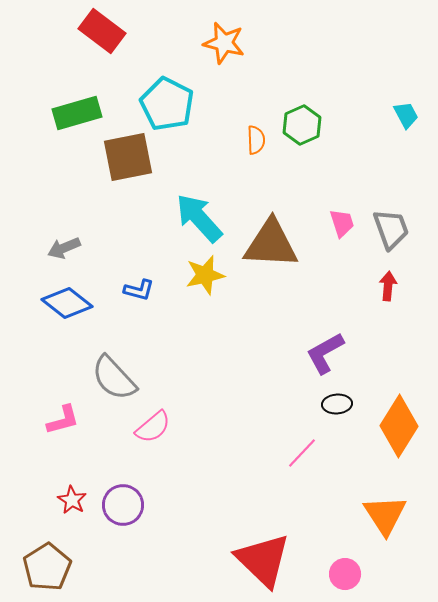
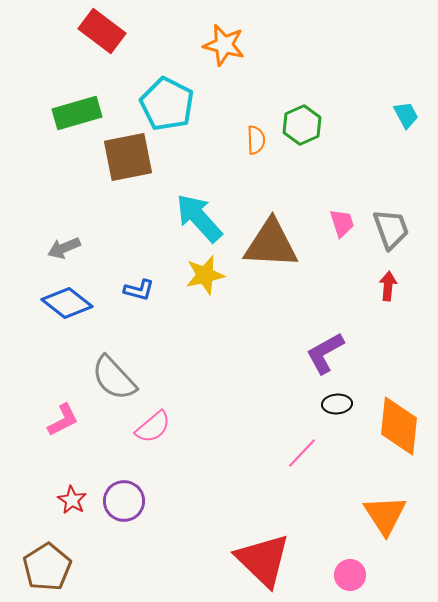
orange star: moved 2 px down
pink L-shape: rotated 12 degrees counterclockwise
orange diamond: rotated 26 degrees counterclockwise
purple circle: moved 1 px right, 4 px up
pink circle: moved 5 px right, 1 px down
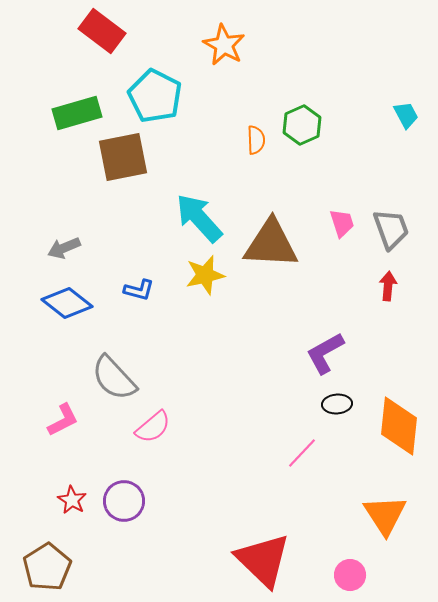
orange star: rotated 15 degrees clockwise
cyan pentagon: moved 12 px left, 8 px up
brown square: moved 5 px left
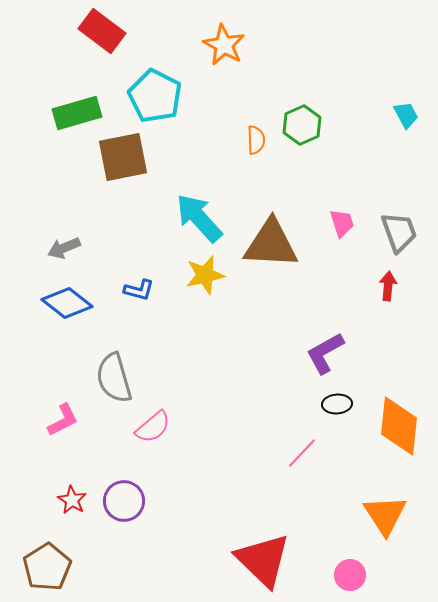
gray trapezoid: moved 8 px right, 3 px down
gray semicircle: rotated 27 degrees clockwise
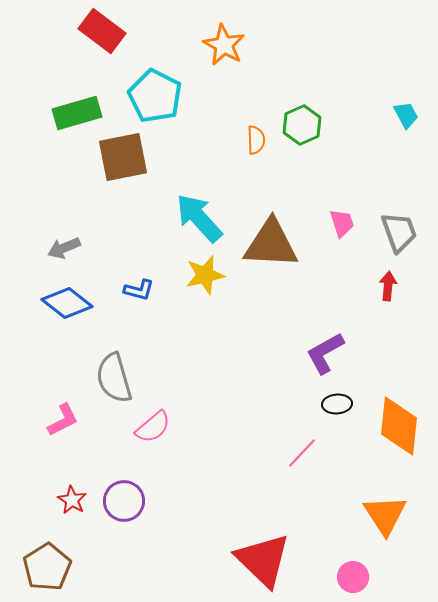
pink circle: moved 3 px right, 2 px down
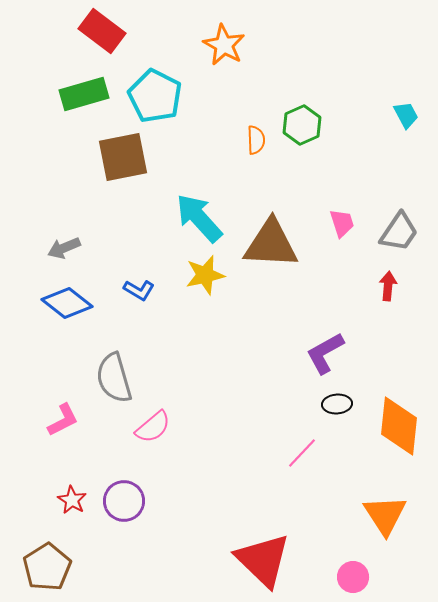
green rectangle: moved 7 px right, 19 px up
gray trapezoid: rotated 54 degrees clockwise
blue L-shape: rotated 16 degrees clockwise
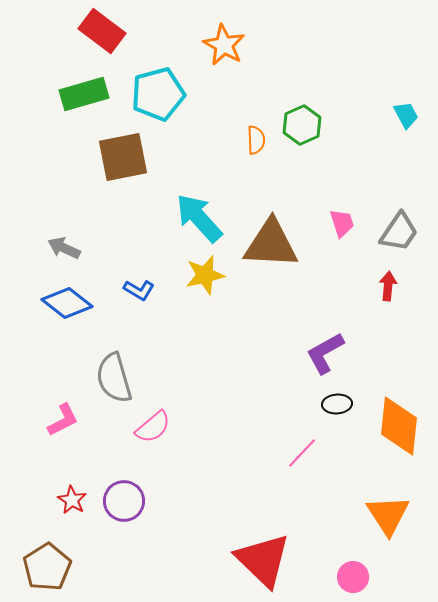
cyan pentagon: moved 3 px right, 2 px up; rotated 30 degrees clockwise
gray arrow: rotated 48 degrees clockwise
orange triangle: moved 3 px right
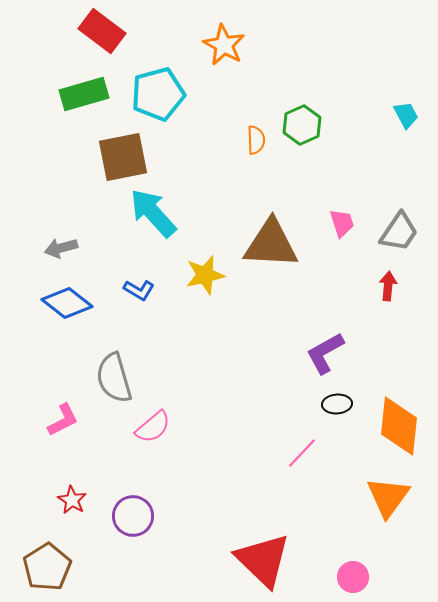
cyan arrow: moved 46 px left, 5 px up
gray arrow: moved 3 px left; rotated 40 degrees counterclockwise
purple circle: moved 9 px right, 15 px down
orange triangle: moved 18 px up; rotated 9 degrees clockwise
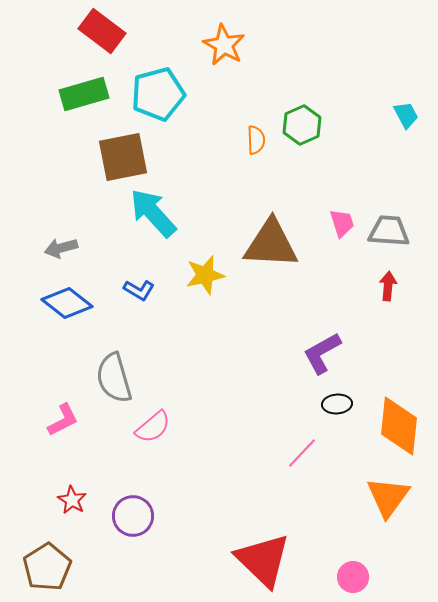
gray trapezoid: moved 10 px left, 1 px up; rotated 120 degrees counterclockwise
purple L-shape: moved 3 px left
